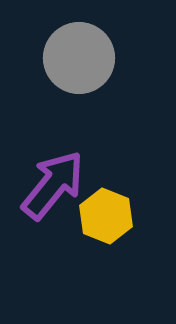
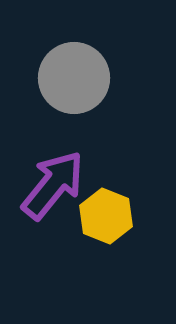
gray circle: moved 5 px left, 20 px down
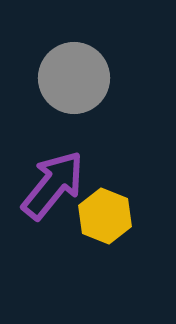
yellow hexagon: moved 1 px left
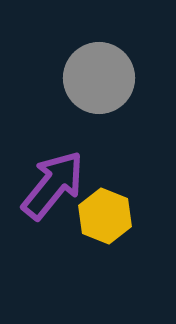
gray circle: moved 25 px right
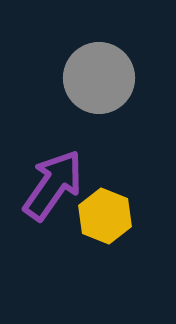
purple arrow: rotated 4 degrees counterclockwise
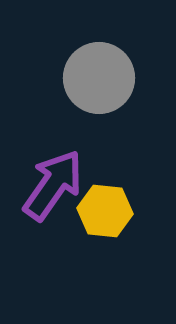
yellow hexagon: moved 5 px up; rotated 16 degrees counterclockwise
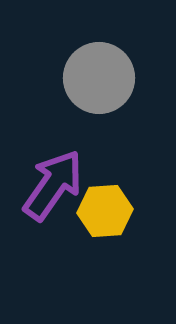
yellow hexagon: rotated 10 degrees counterclockwise
